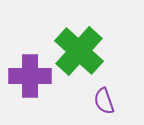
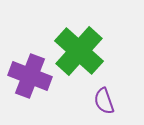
purple cross: rotated 21 degrees clockwise
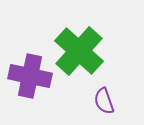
purple cross: rotated 9 degrees counterclockwise
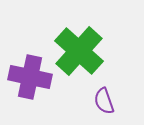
purple cross: moved 1 px down
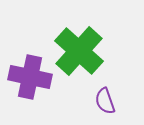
purple semicircle: moved 1 px right
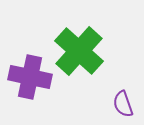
purple semicircle: moved 18 px right, 3 px down
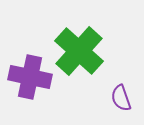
purple semicircle: moved 2 px left, 6 px up
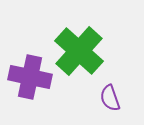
purple semicircle: moved 11 px left
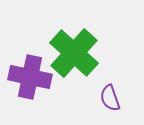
green cross: moved 5 px left, 2 px down
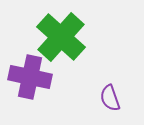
green cross: moved 13 px left, 16 px up
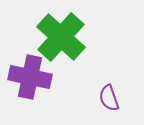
purple semicircle: moved 1 px left
